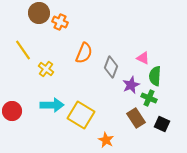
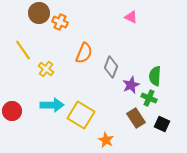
pink triangle: moved 12 px left, 41 px up
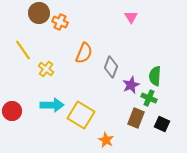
pink triangle: rotated 32 degrees clockwise
brown rectangle: rotated 54 degrees clockwise
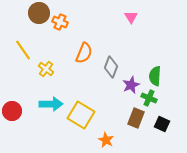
cyan arrow: moved 1 px left, 1 px up
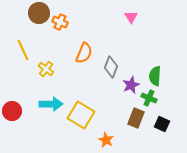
yellow line: rotated 10 degrees clockwise
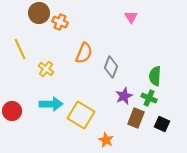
yellow line: moved 3 px left, 1 px up
purple star: moved 7 px left, 11 px down
